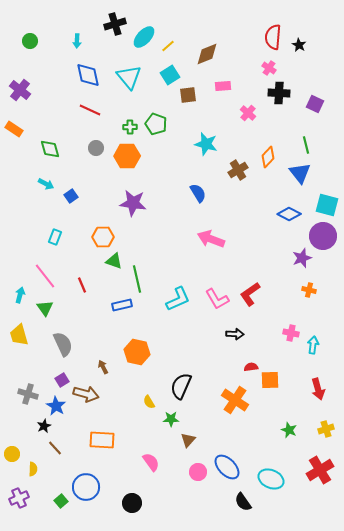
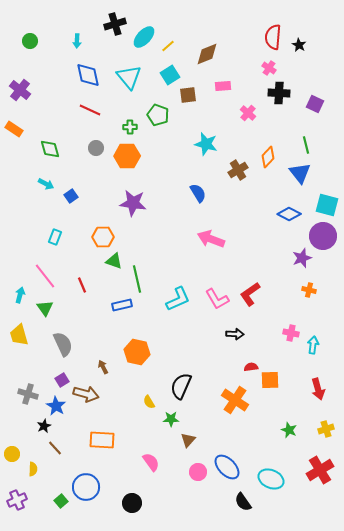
green pentagon at (156, 124): moved 2 px right, 9 px up
purple cross at (19, 498): moved 2 px left, 2 px down
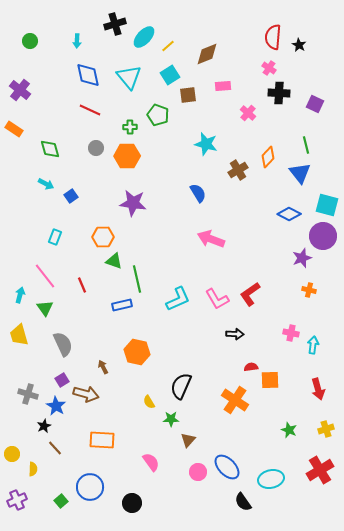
cyan ellipse at (271, 479): rotated 35 degrees counterclockwise
blue circle at (86, 487): moved 4 px right
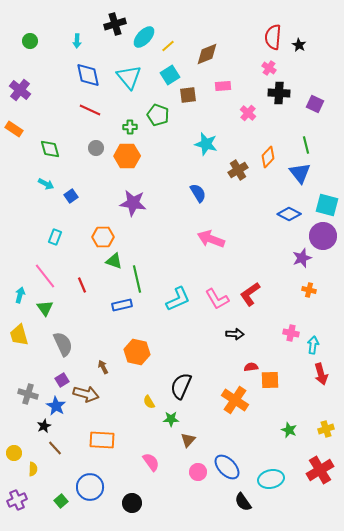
red arrow at (318, 389): moved 3 px right, 15 px up
yellow circle at (12, 454): moved 2 px right, 1 px up
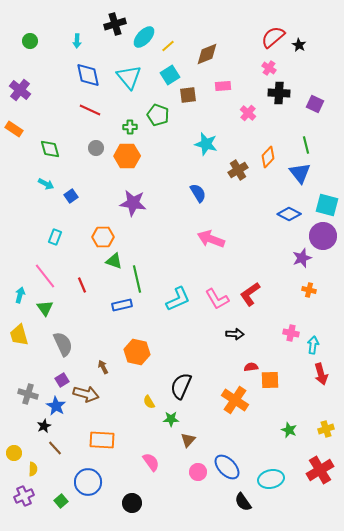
red semicircle at (273, 37): rotated 45 degrees clockwise
blue circle at (90, 487): moved 2 px left, 5 px up
purple cross at (17, 500): moved 7 px right, 4 px up
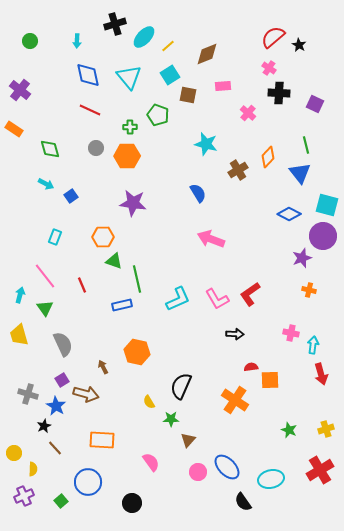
brown square at (188, 95): rotated 18 degrees clockwise
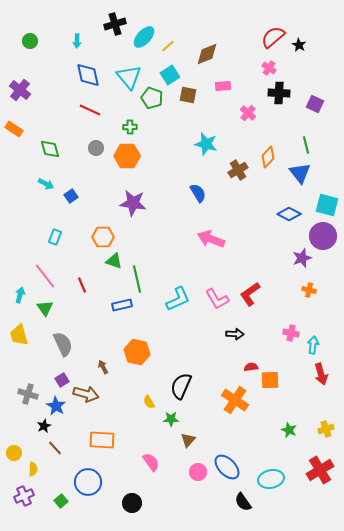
green pentagon at (158, 115): moved 6 px left, 17 px up
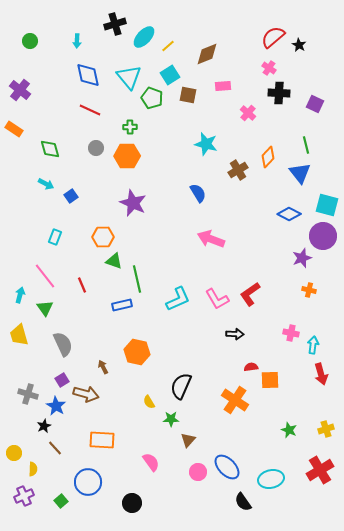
purple star at (133, 203): rotated 16 degrees clockwise
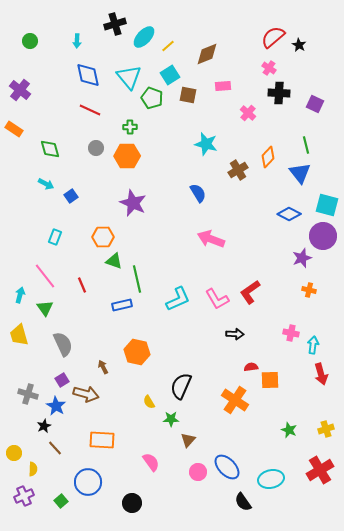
red L-shape at (250, 294): moved 2 px up
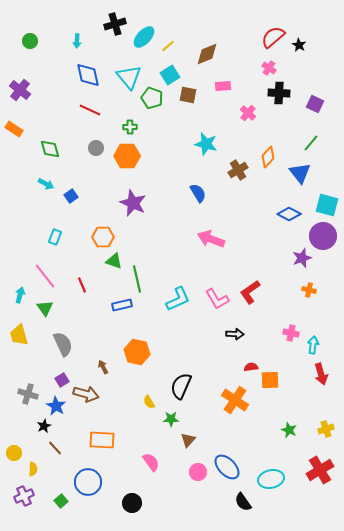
green line at (306, 145): moved 5 px right, 2 px up; rotated 54 degrees clockwise
